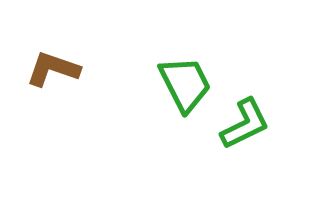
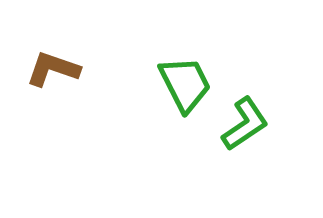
green L-shape: rotated 8 degrees counterclockwise
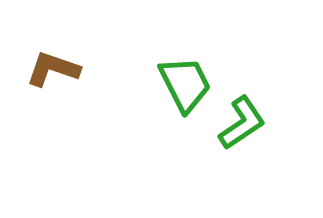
green L-shape: moved 3 px left, 1 px up
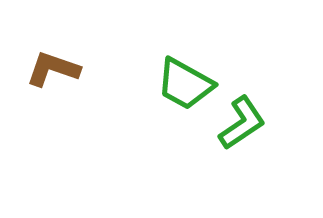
green trapezoid: rotated 146 degrees clockwise
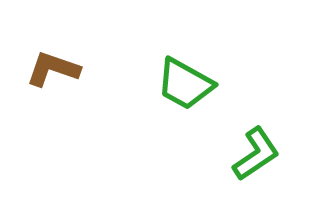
green L-shape: moved 14 px right, 31 px down
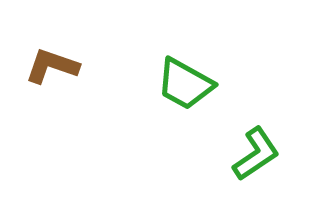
brown L-shape: moved 1 px left, 3 px up
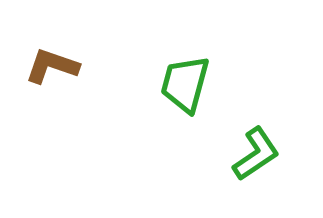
green trapezoid: rotated 76 degrees clockwise
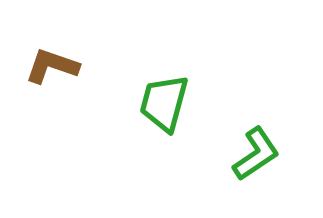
green trapezoid: moved 21 px left, 19 px down
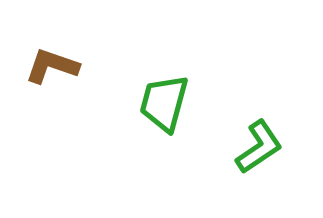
green L-shape: moved 3 px right, 7 px up
